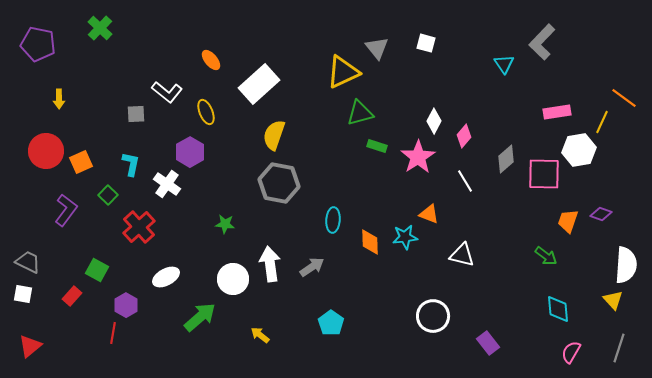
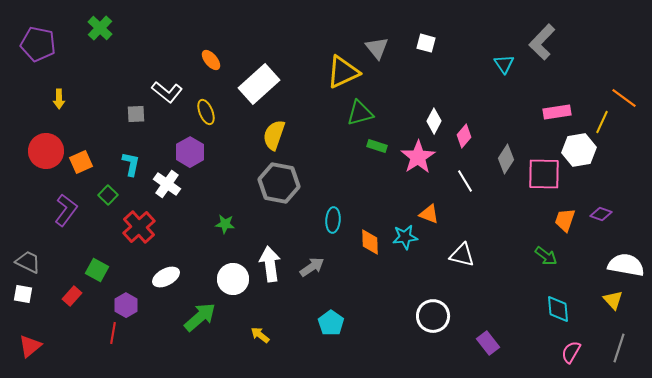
gray diamond at (506, 159): rotated 16 degrees counterclockwise
orange trapezoid at (568, 221): moved 3 px left, 1 px up
white semicircle at (626, 265): rotated 84 degrees counterclockwise
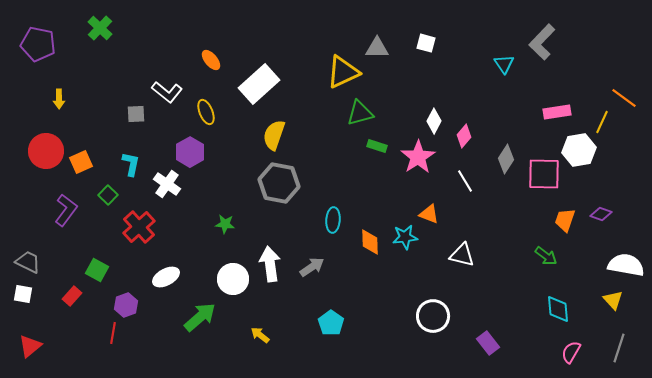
gray triangle at (377, 48): rotated 50 degrees counterclockwise
purple hexagon at (126, 305): rotated 10 degrees clockwise
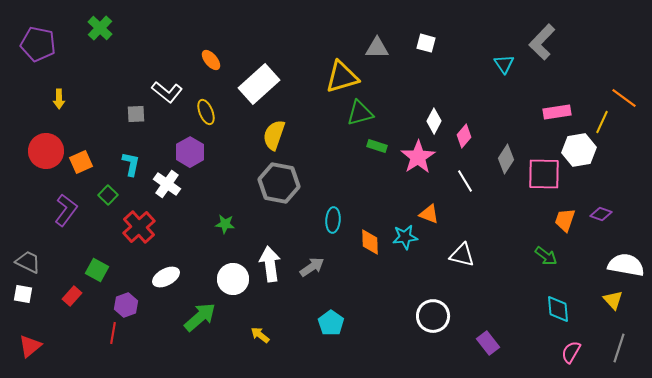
yellow triangle at (343, 72): moved 1 px left, 5 px down; rotated 9 degrees clockwise
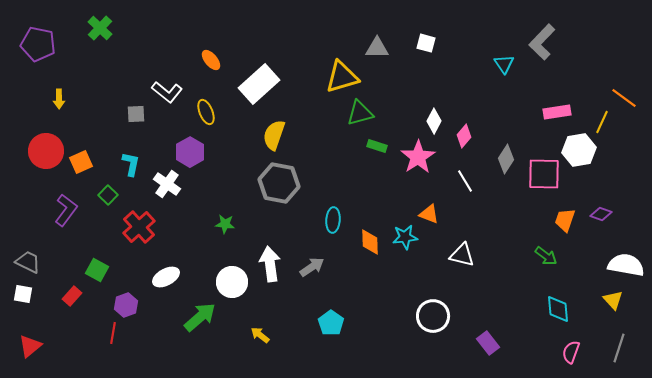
white circle at (233, 279): moved 1 px left, 3 px down
pink semicircle at (571, 352): rotated 10 degrees counterclockwise
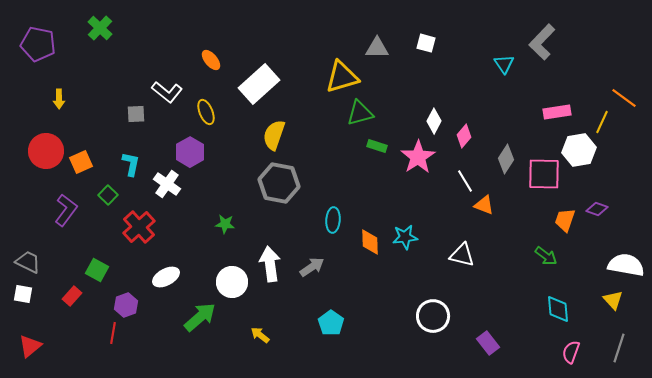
orange triangle at (429, 214): moved 55 px right, 9 px up
purple diamond at (601, 214): moved 4 px left, 5 px up
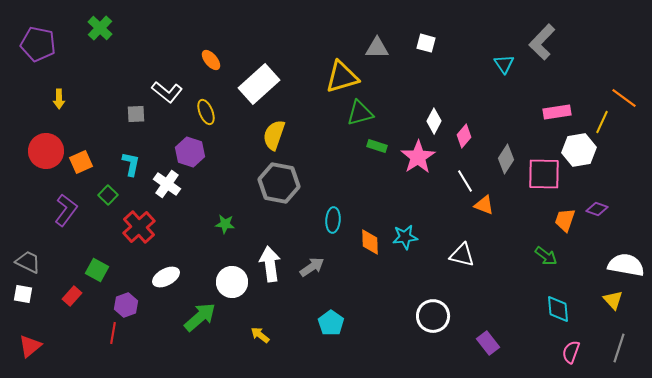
purple hexagon at (190, 152): rotated 12 degrees counterclockwise
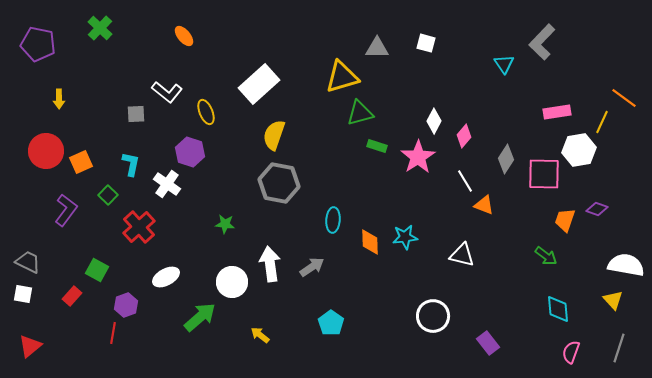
orange ellipse at (211, 60): moved 27 px left, 24 px up
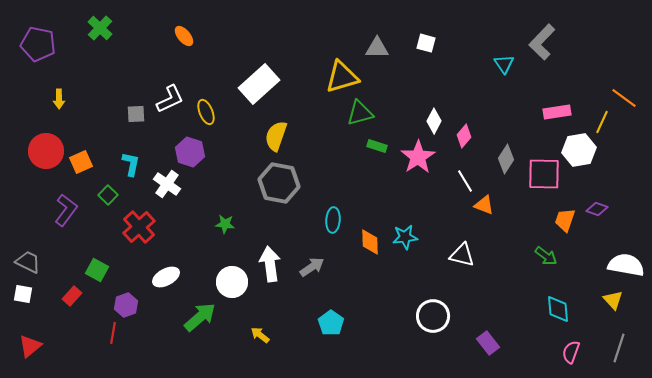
white L-shape at (167, 92): moved 3 px right, 7 px down; rotated 64 degrees counterclockwise
yellow semicircle at (274, 135): moved 2 px right, 1 px down
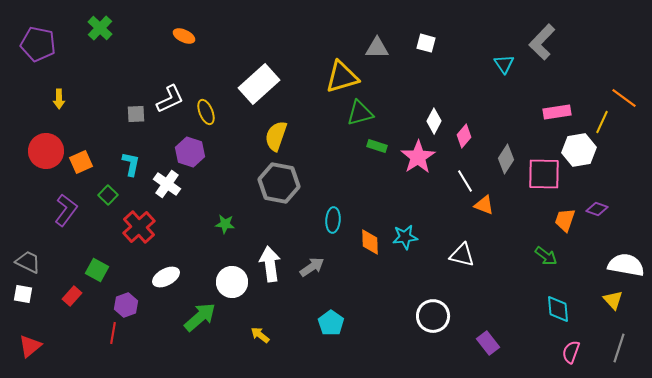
orange ellipse at (184, 36): rotated 25 degrees counterclockwise
